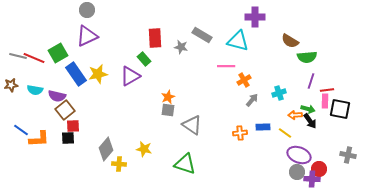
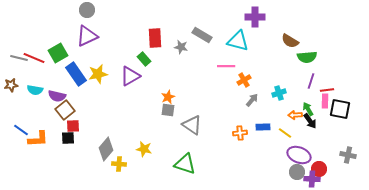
gray line at (18, 56): moved 1 px right, 2 px down
green arrow at (308, 109): rotated 136 degrees counterclockwise
orange L-shape at (39, 139): moved 1 px left
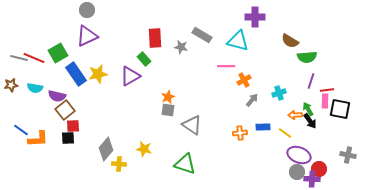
cyan semicircle at (35, 90): moved 2 px up
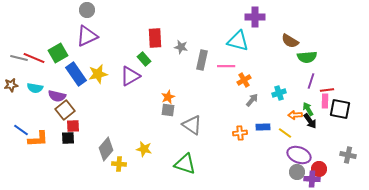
gray rectangle at (202, 35): moved 25 px down; rotated 72 degrees clockwise
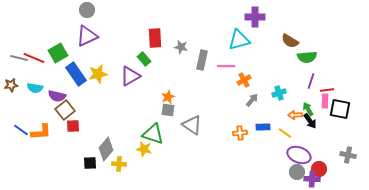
cyan triangle at (238, 41): moved 1 px right, 1 px up; rotated 30 degrees counterclockwise
black square at (68, 138): moved 22 px right, 25 px down
orange L-shape at (38, 139): moved 3 px right, 7 px up
green triangle at (185, 164): moved 32 px left, 30 px up
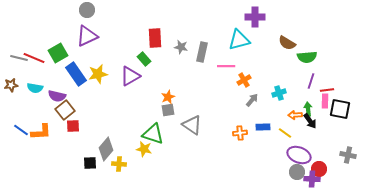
brown semicircle at (290, 41): moved 3 px left, 2 px down
gray rectangle at (202, 60): moved 8 px up
green arrow at (308, 109): rotated 24 degrees clockwise
gray square at (168, 110): rotated 16 degrees counterclockwise
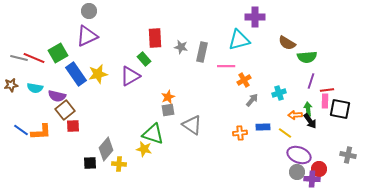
gray circle at (87, 10): moved 2 px right, 1 px down
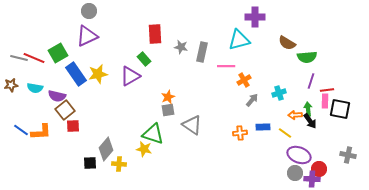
red rectangle at (155, 38): moved 4 px up
gray circle at (297, 172): moved 2 px left, 1 px down
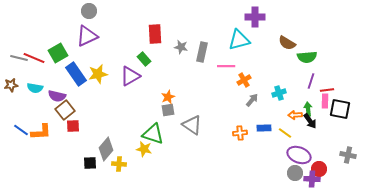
blue rectangle at (263, 127): moved 1 px right, 1 px down
